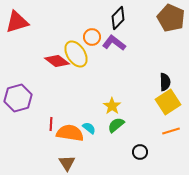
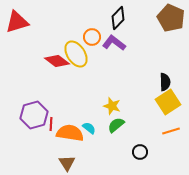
purple hexagon: moved 16 px right, 17 px down
yellow star: rotated 18 degrees counterclockwise
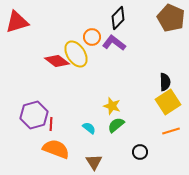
orange semicircle: moved 14 px left, 16 px down; rotated 12 degrees clockwise
brown triangle: moved 27 px right, 1 px up
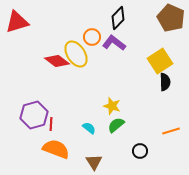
yellow square: moved 8 px left, 41 px up
black circle: moved 1 px up
